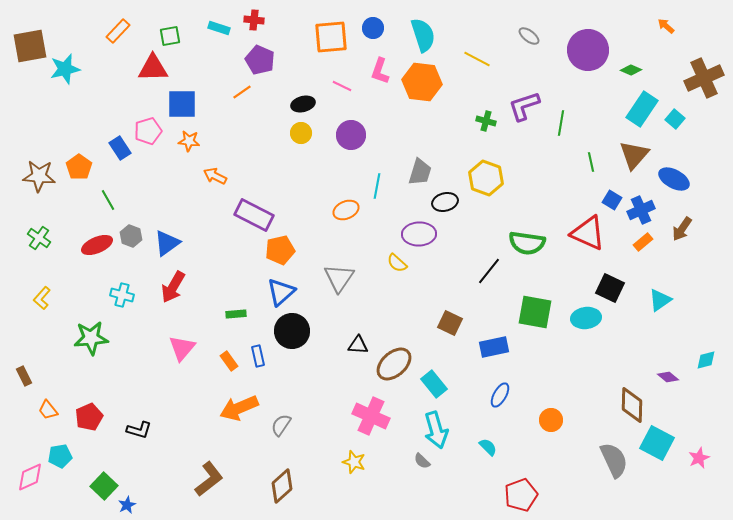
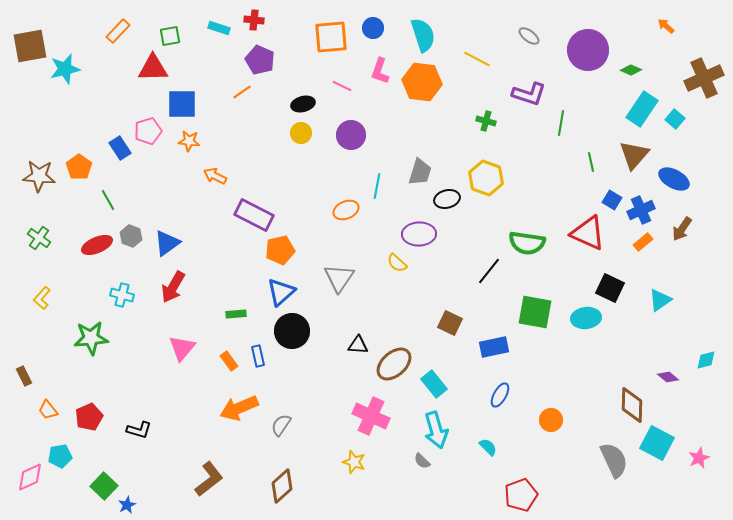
purple L-shape at (524, 106): moved 5 px right, 12 px up; rotated 144 degrees counterclockwise
black ellipse at (445, 202): moved 2 px right, 3 px up
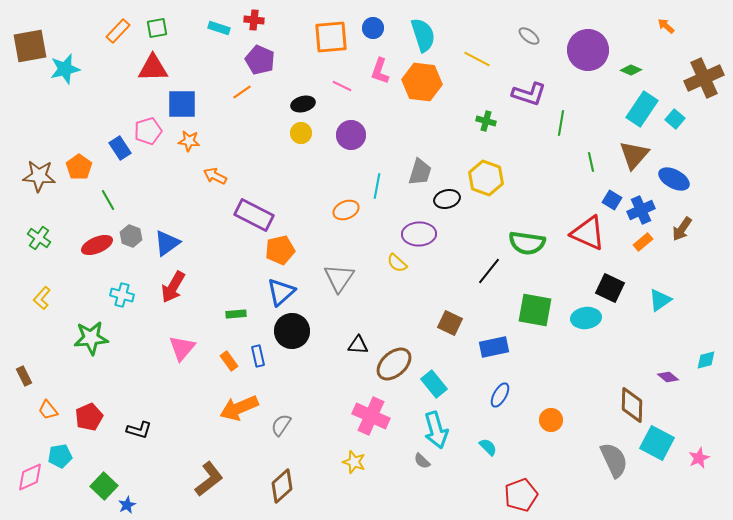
green square at (170, 36): moved 13 px left, 8 px up
green square at (535, 312): moved 2 px up
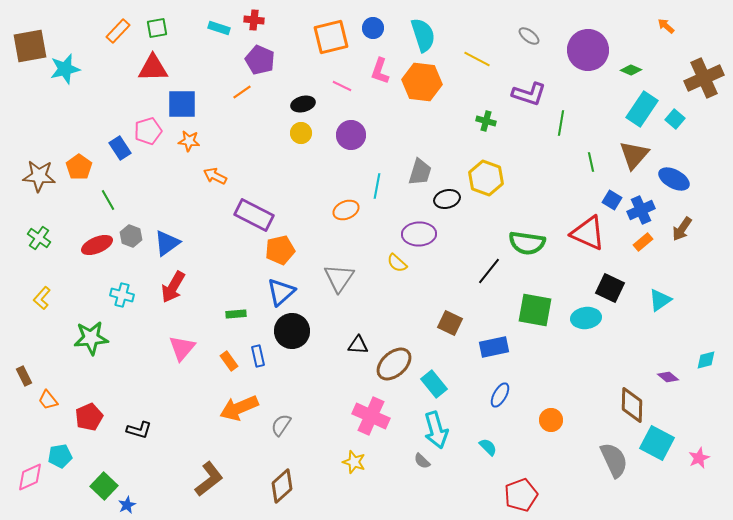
orange square at (331, 37): rotated 9 degrees counterclockwise
orange trapezoid at (48, 410): moved 10 px up
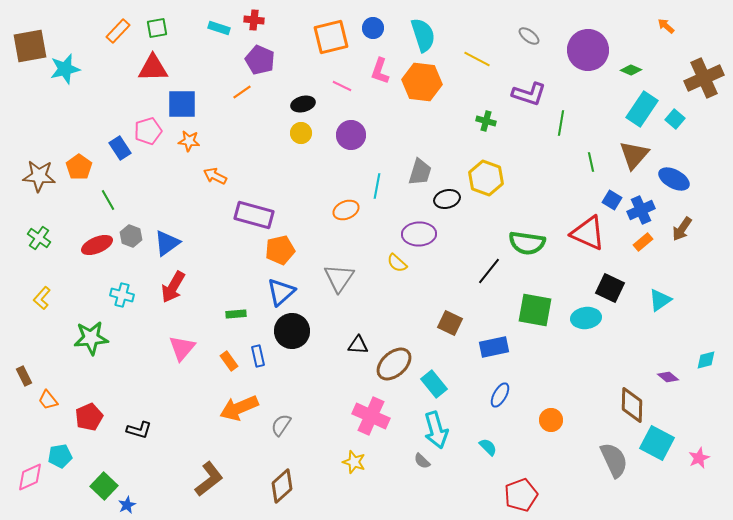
purple rectangle at (254, 215): rotated 12 degrees counterclockwise
